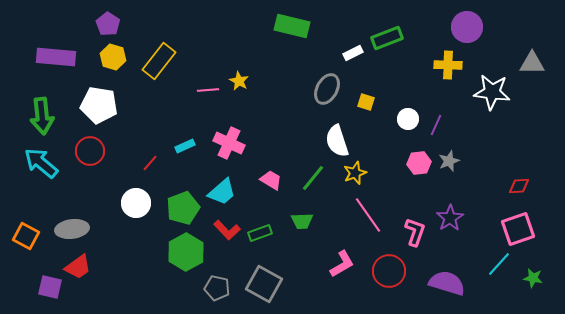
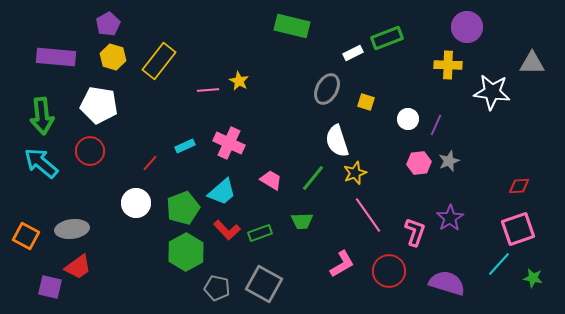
purple pentagon at (108, 24): rotated 10 degrees clockwise
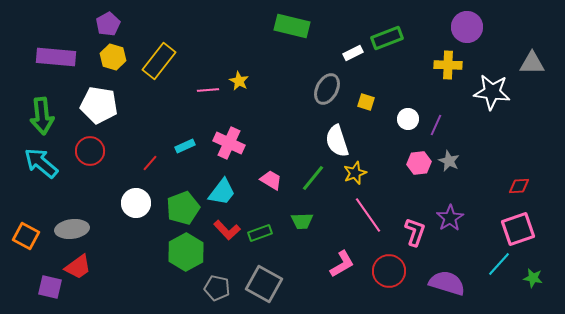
gray star at (449, 161): rotated 25 degrees counterclockwise
cyan trapezoid at (222, 192): rotated 12 degrees counterclockwise
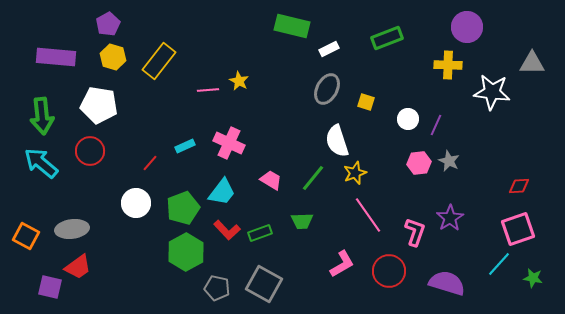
white rectangle at (353, 53): moved 24 px left, 4 px up
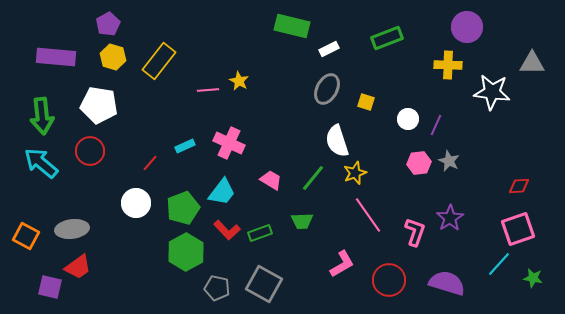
red circle at (389, 271): moved 9 px down
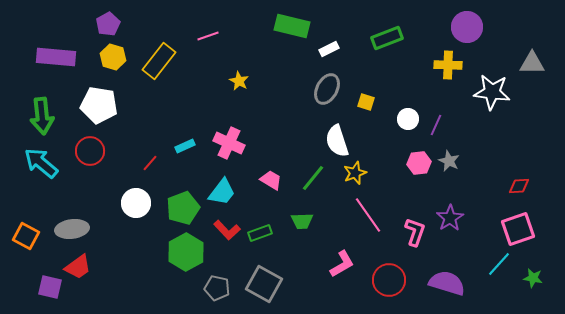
pink line at (208, 90): moved 54 px up; rotated 15 degrees counterclockwise
